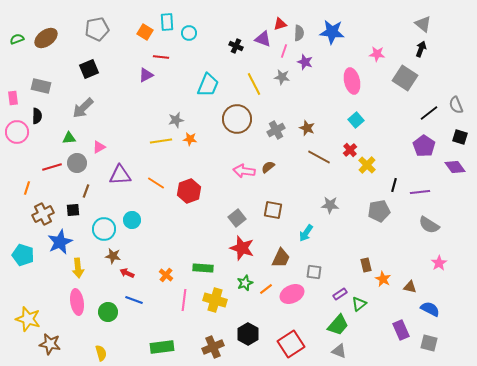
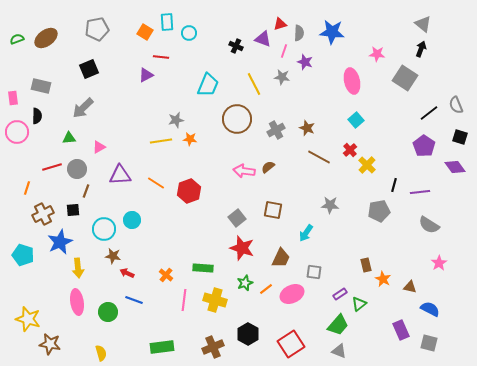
gray circle at (77, 163): moved 6 px down
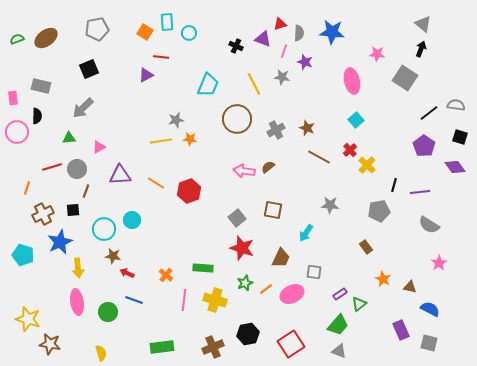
gray semicircle at (456, 105): rotated 120 degrees clockwise
brown rectangle at (366, 265): moved 18 px up; rotated 24 degrees counterclockwise
black hexagon at (248, 334): rotated 20 degrees clockwise
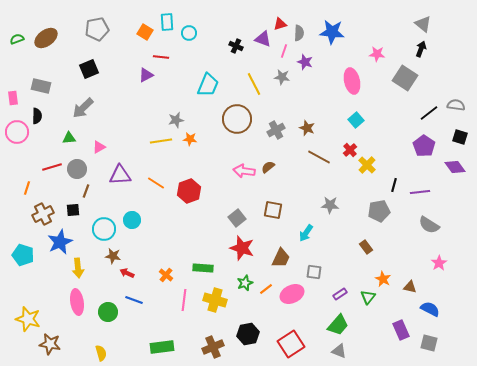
green triangle at (359, 304): moved 9 px right, 7 px up; rotated 14 degrees counterclockwise
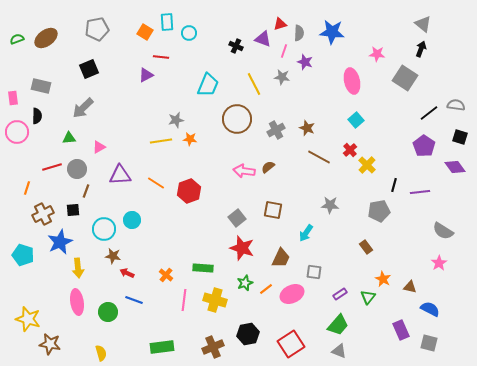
gray semicircle at (429, 225): moved 14 px right, 6 px down
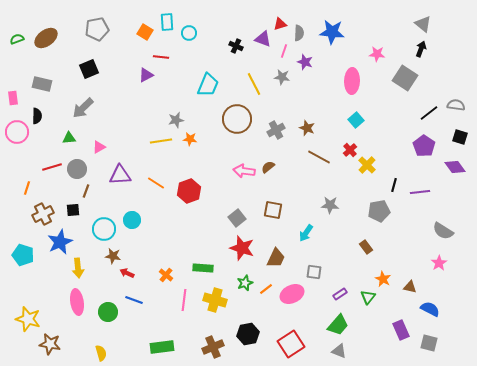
pink ellipse at (352, 81): rotated 15 degrees clockwise
gray rectangle at (41, 86): moved 1 px right, 2 px up
brown trapezoid at (281, 258): moved 5 px left
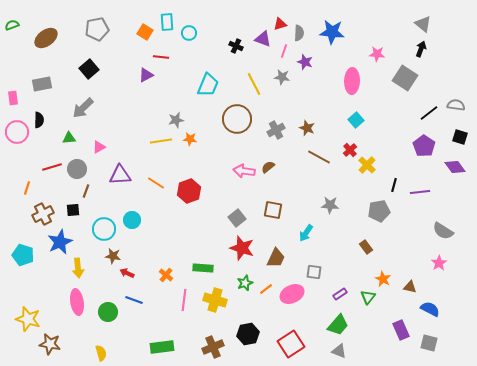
green semicircle at (17, 39): moved 5 px left, 14 px up
black square at (89, 69): rotated 18 degrees counterclockwise
gray rectangle at (42, 84): rotated 24 degrees counterclockwise
black semicircle at (37, 116): moved 2 px right, 4 px down
